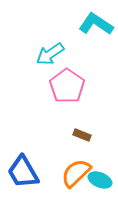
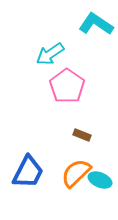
blue trapezoid: moved 5 px right; rotated 123 degrees counterclockwise
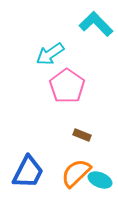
cyan L-shape: rotated 12 degrees clockwise
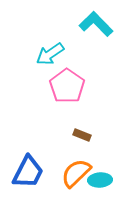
cyan ellipse: rotated 25 degrees counterclockwise
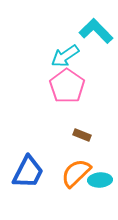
cyan L-shape: moved 7 px down
cyan arrow: moved 15 px right, 2 px down
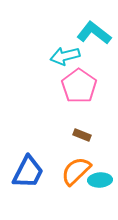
cyan L-shape: moved 2 px left, 2 px down; rotated 8 degrees counterclockwise
cyan arrow: rotated 20 degrees clockwise
pink pentagon: moved 12 px right
orange semicircle: moved 2 px up
